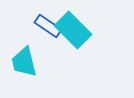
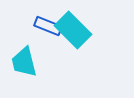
blue rectangle: rotated 12 degrees counterclockwise
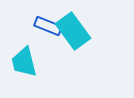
cyan rectangle: moved 1 px down; rotated 9 degrees clockwise
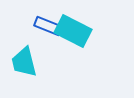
cyan rectangle: rotated 27 degrees counterclockwise
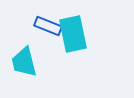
cyan rectangle: moved 3 px down; rotated 51 degrees clockwise
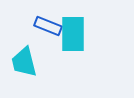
cyan rectangle: rotated 12 degrees clockwise
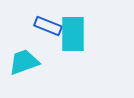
cyan trapezoid: rotated 84 degrees clockwise
